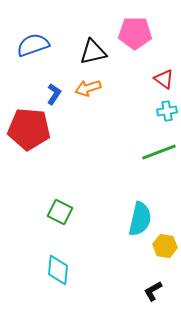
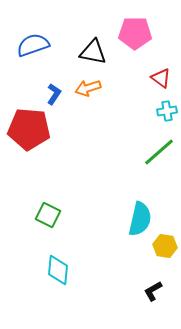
black triangle: rotated 24 degrees clockwise
red triangle: moved 3 px left, 1 px up
green line: rotated 20 degrees counterclockwise
green square: moved 12 px left, 3 px down
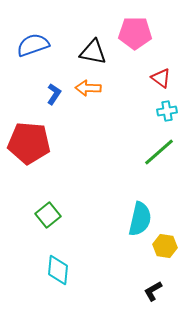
orange arrow: rotated 20 degrees clockwise
red pentagon: moved 14 px down
green square: rotated 25 degrees clockwise
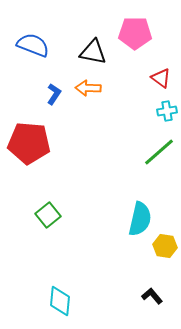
blue semicircle: rotated 40 degrees clockwise
cyan diamond: moved 2 px right, 31 px down
black L-shape: moved 1 px left, 5 px down; rotated 80 degrees clockwise
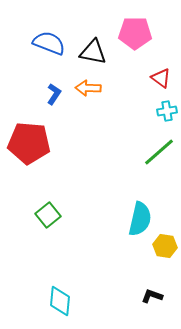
blue semicircle: moved 16 px right, 2 px up
black L-shape: rotated 30 degrees counterclockwise
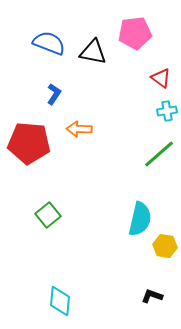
pink pentagon: rotated 8 degrees counterclockwise
orange arrow: moved 9 px left, 41 px down
green line: moved 2 px down
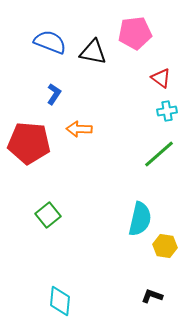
blue semicircle: moved 1 px right, 1 px up
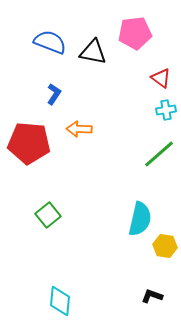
cyan cross: moved 1 px left, 1 px up
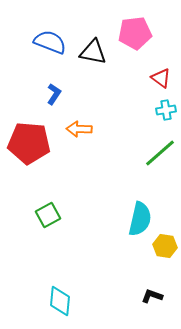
green line: moved 1 px right, 1 px up
green square: rotated 10 degrees clockwise
